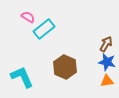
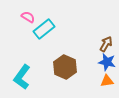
cyan L-shape: rotated 120 degrees counterclockwise
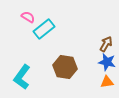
brown hexagon: rotated 15 degrees counterclockwise
orange triangle: moved 1 px down
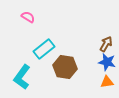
cyan rectangle: moved 20 px down
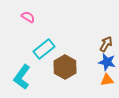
brown hexagon: rotated 20 degrees clockwise
orange triangle: moved 2 px up
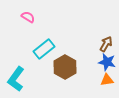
cyan L-shape: moved 6 px left, 2 px down
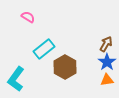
blue star: rotated 24 degrees clockwise
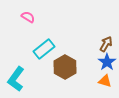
orange triangle: moved 2 px left, 1 px down; rotated 24 degrees clockwise
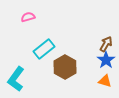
pink semicircle: rotated 48 degrees counterclockwise
blue star: moved 1 px left, 2 px up
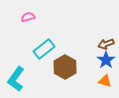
brown arrow: rotated 140 degrees counterclockwise
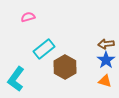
brown arrow: rotated 14 degrees clockwise
